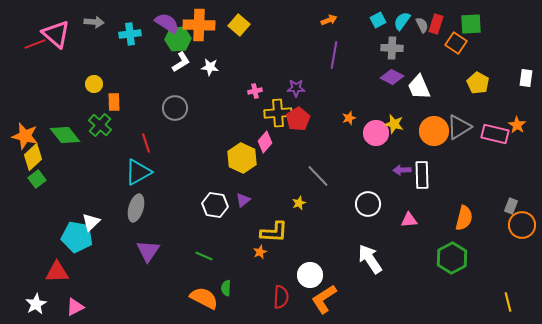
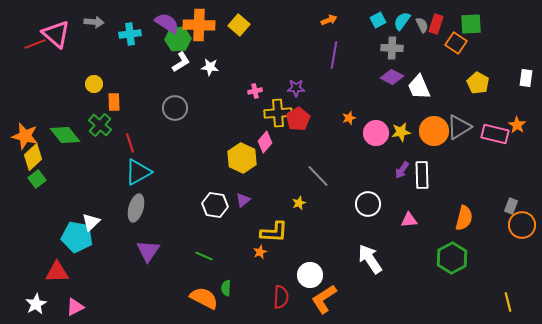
yellow star at (394, 124): moved 7 px right, 8 px down; rotated 24 degrees counterclockwise
red line at (146, 143): moved 16 px left
purple arrow at (402, 170): rotated 54 degrees counterclockwise
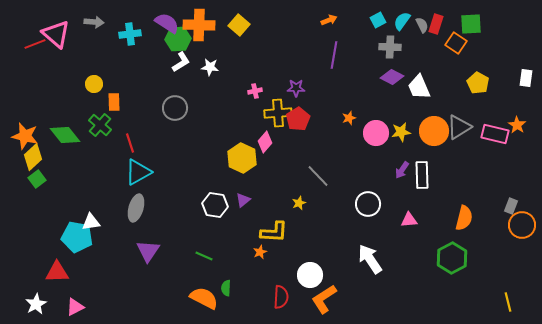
gray cross at (392, 48): moved 2 px left, 1 px up
white triangle at (91, 222): rotated 36 degrees clockwise
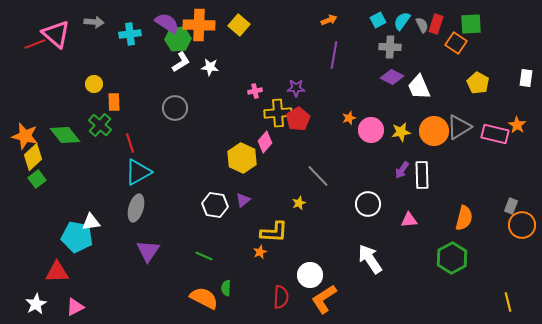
pink circle at (376, 133): moved 5 px left, 3 px up
